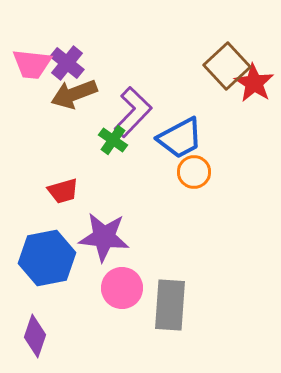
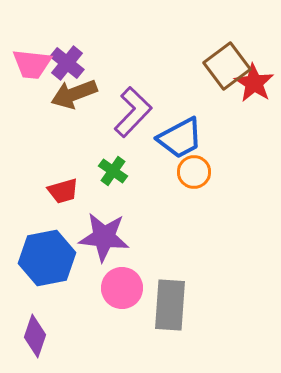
brown square: rotated 6 degrees clockwise
green cross: moved 31 px down
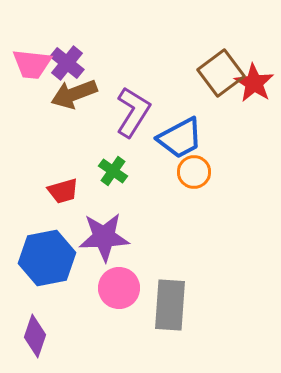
brown square: moved 6 px left, 7 px down
purple L-shape: rotated 12 degrees counterclockwise
purple star: rotated 9 degrees counterclockwise
pink circle: moved 3 px left
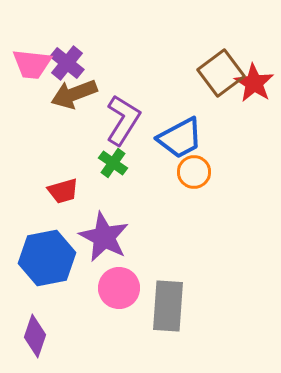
purple L-shape: moved 10 px left, 8 px down
green cross: moved 8 px up
purple star: rotated 30 degrees clockwise
gray rectangle: moved 2 px left, 1 px down
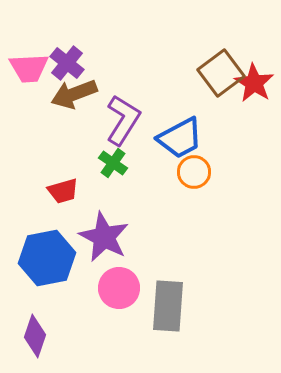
pink trapezoid: moved 3 px left, 4 px down; rotated 9 degrees counterclockwise
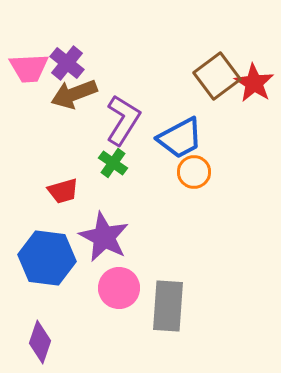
brown square: moved 4 px left, 3 px down
blue hexagon: rotated 18 degrees clockwise
purple diamond: moved 5 px right, 6 px down
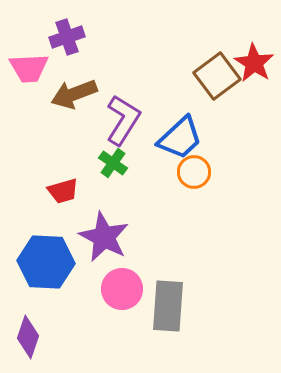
purple cross: moved 26 px up; rotated 32 degrees clockwise
red star: moved 20 px up
blue trapezoid: rotated 15 degrees counterclockwise
blue hexagon: moved 1 px left, 4 px down; rotated 4 degrees counterclockwise
pink circle: moved 3 px right, 1 px down
purple diamond: moved 12 px left, 5 px up
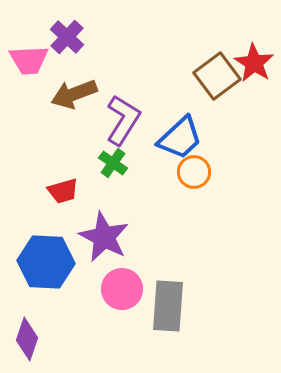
purple cross: rotated 28 degrees counterclockwise
pink trapezoid: moved 8 px up
purple diamond: moved 1 px left, 2 px down
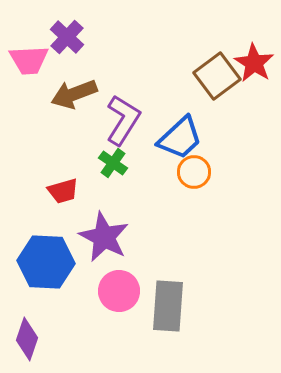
pink circle: moved 3 px left, 2 px down
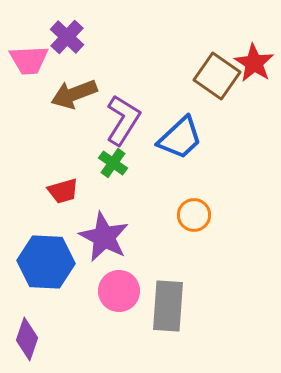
brown square: rotated 18 degrees counterclockwise
orange circle: moved 43 px down
